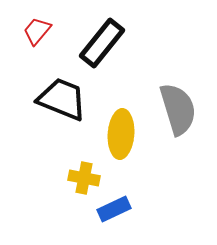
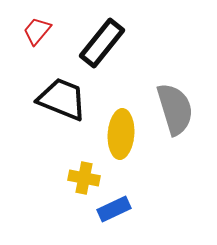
gray semicircle: moved 3 px left
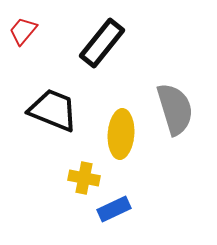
red trapezoid: moved 14 px left
black trapezoid: moved 9 px left, 11 px down
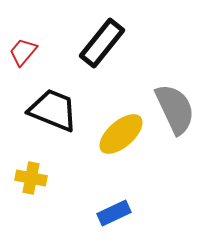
red trapezoid: moved 21 px down
gray semicircle: rotated 8 degrees counterclockwise
yellow ellipse: rotated 45 degrees clockwise
yellow cross: moved 53 px left
blue rectangle: moved 4 px down
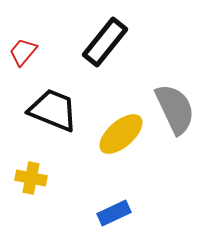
black rectangle: moved 3 px right, 1 px up
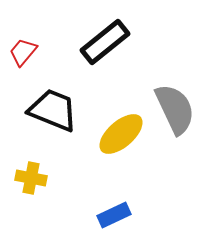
black rectangle: rotated 12 degrees clockwise
blue rectangle: moved 2 px down
